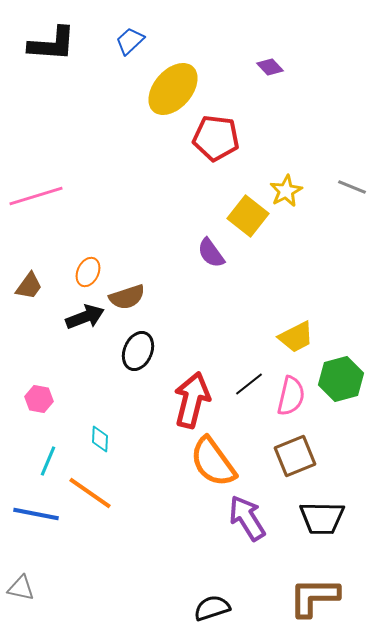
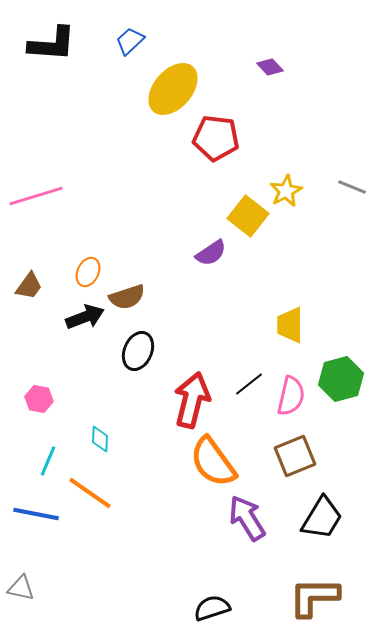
purple semicircle: rotated 88 degrees counterclockwise
yellow trapezoid: moved 6 px left, 12 px up; rotated 117 degrees clockwise
black trapezoid: rotated 60 degrees counterclockwise
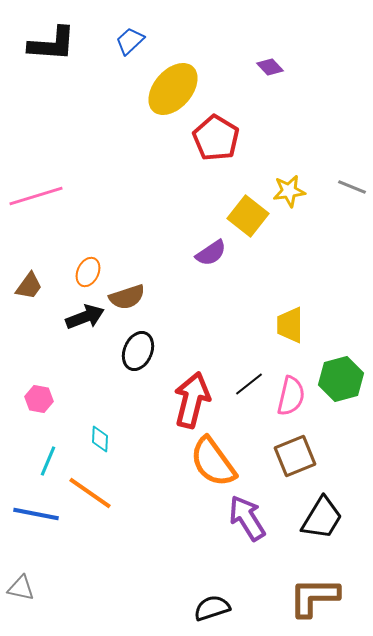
red pentagon: rotated 24 degrees clockwise
yellow star: moved 3 px right; rotated 20 degrees clockwise
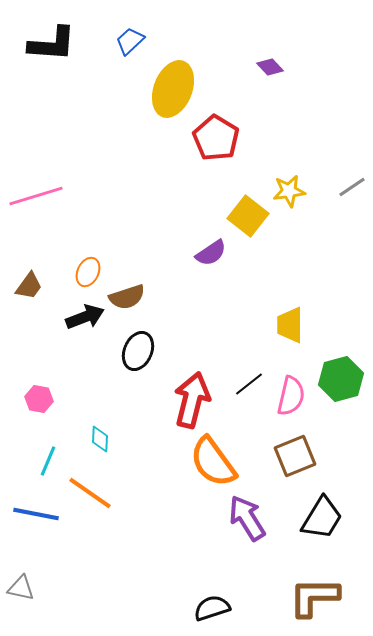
yellow ellipse: rotated 20 degrees counterclockwise
gray line: rotated 56 degrees counterclockwise
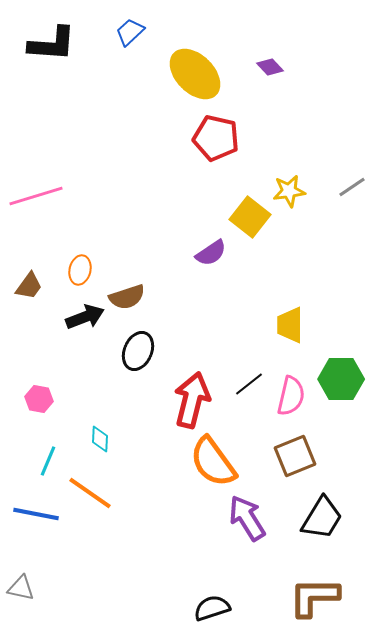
blue trapezoid: moved 9 px up
yellow ellipse: moved 22 px right, 15 px up; rotated 66 degrees counterclockwise
red pentagon: rotated 18 degrees counterclockwise
yellow square: moved 2 px right, 1 px down
orange ellipse: moved 8 px left, 2 px up; rotated 12 degrees counterclockwise
green hexagon: rotated 15 degrees clockwise
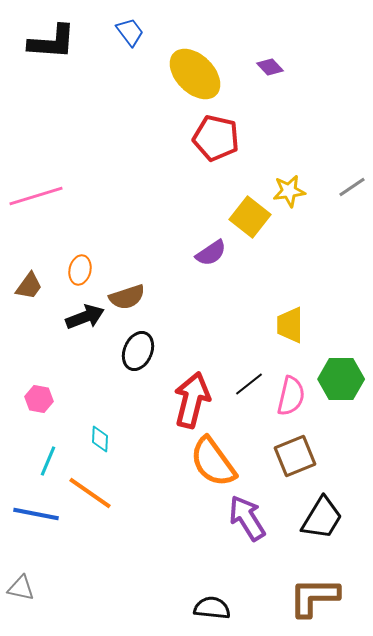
blue trapezoid: rotated 96 degrees clockwise
black L-shape: moved 2 px up
black semicircle: rotated 24 degrees clockwise
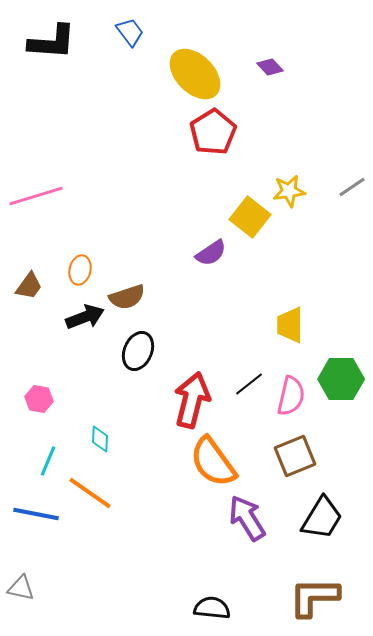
red pentagon: moved 3 px left, 6 px up; rotated 27 degrees clockwise
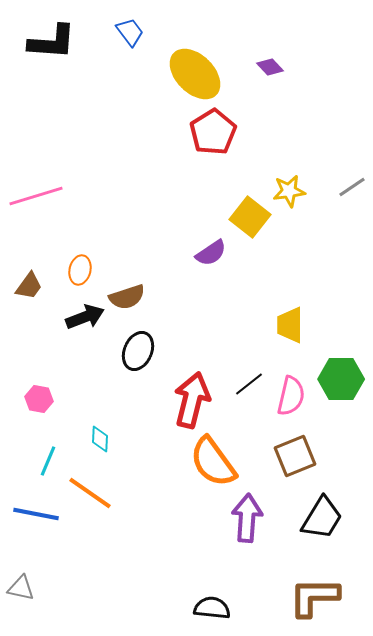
purple arrow: rotated 36 degrees clockwise
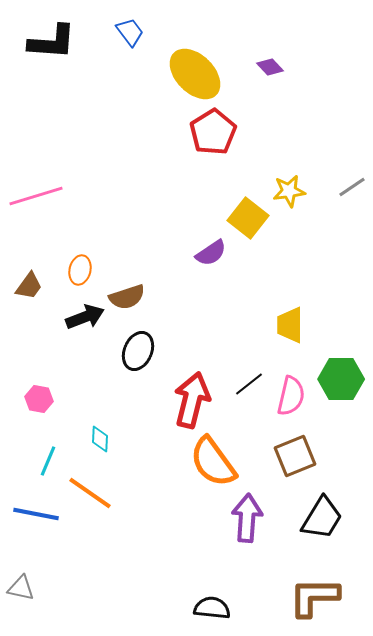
yellow square: moved 2 px left, 1 px down
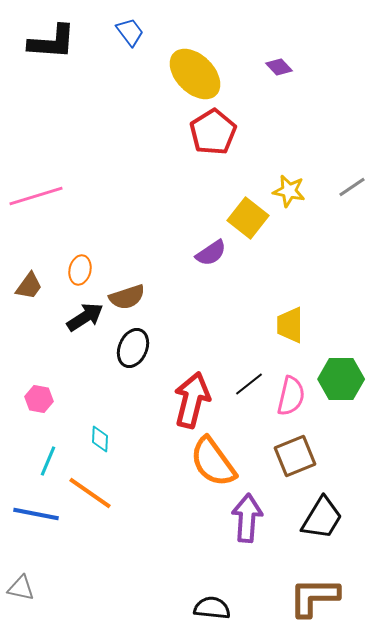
purple diamond: moved 9 px right
yellow star: rotated 20 degrees clockwise
black arrow: rotated 12 degrees counterclockwise
black ellipse: moved 5 px left, 3 px up
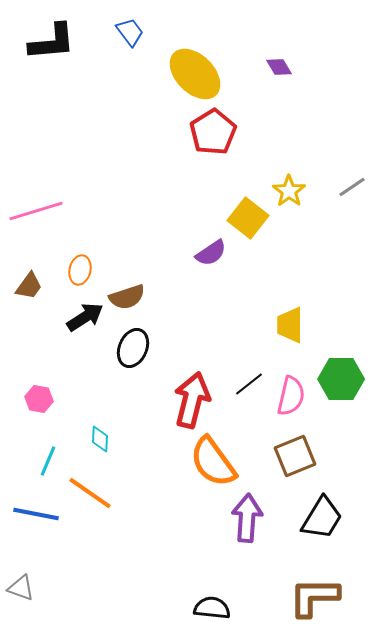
black L-shape: rotated 9 degrees counterclockwise
purple diamond: rotated 12 degrees clockwise
yellow star: rotated 24 degrees clockwise
pink line: moved 15 px down
gray triangle: rotated 8 degrees clockwise
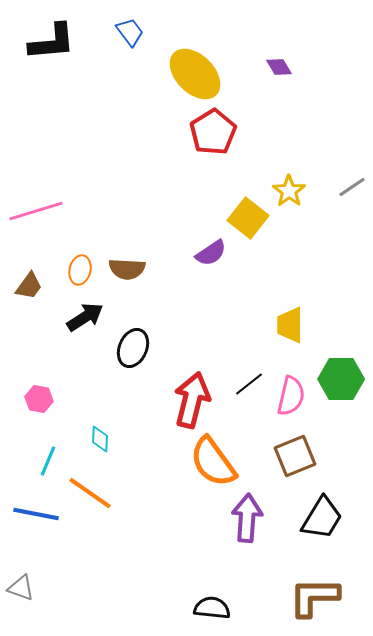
brown semicircle: moved 28 px up; rotated 21 degrees clockwise
